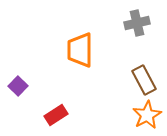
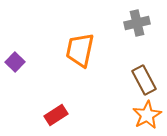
orange trapezoid: rotated 12 degrees clockwise
purple square: moved 3 px left, 24 px up
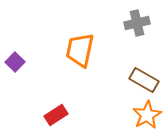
brown rectangle: rotated 32 degrees counterclockwise
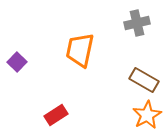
purple square: moved 2 px right
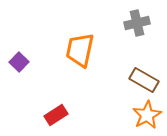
purple square: moved 2 px right
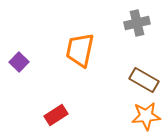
orange star: moved 1 px left, 1 px down; rotated 24 degrees clockwise
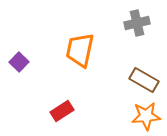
red rectangle: moved 6 px right, 4 px up
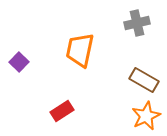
orange star: rotated 20 degrees counterclockwise
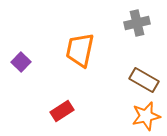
purple square: moved 2 px right
orange star: rotated 12 degrees clockwise
